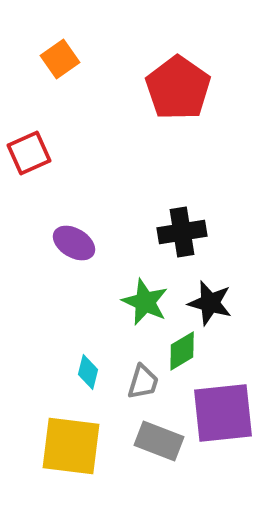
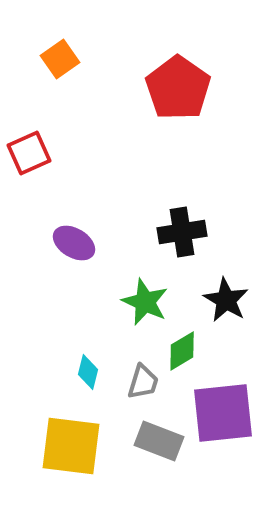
black star: moved 16 px right, 3 px up; rotated 15 degrees clockwise
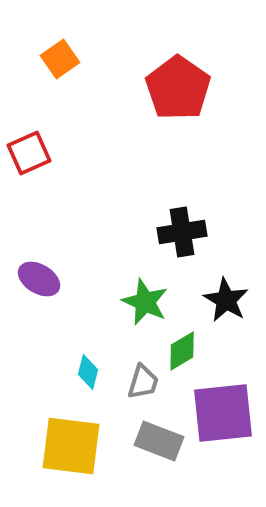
purple ellipse: moved 35 px left, 36 px down
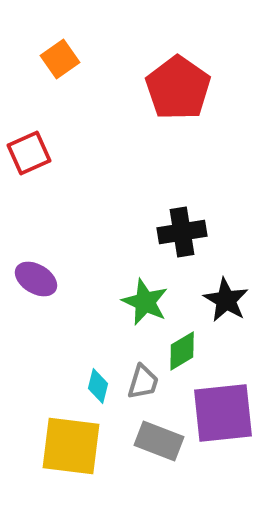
purple ellipse: moved 3 px left
cyan diamond: moved 10 px right, 14 px down
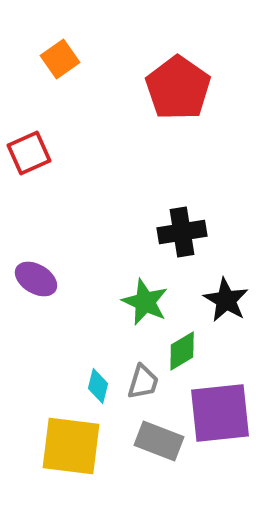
purple square: moved 3 px left
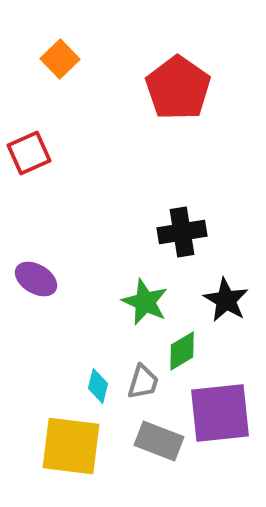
orange square: rotated 9 degrees counterclockwise
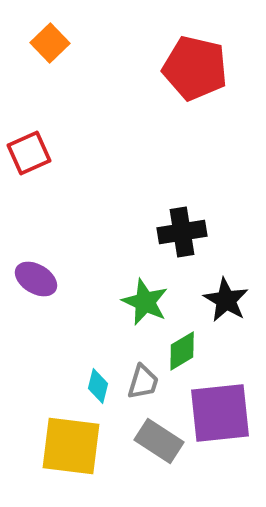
orange square: moved 10 px left, 16 px up
red pentagon: moved 17 px right, 20 px up; rotated 22 degrees counterclockwise
gray rectangle: rotated 12 degrees clockwise
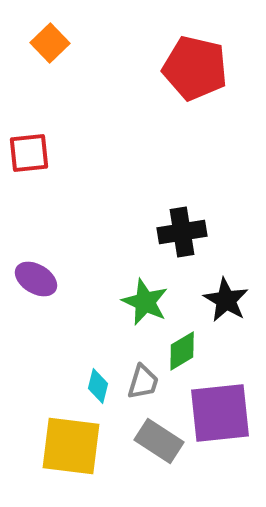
red square: rotated 18 degrees clockwise
